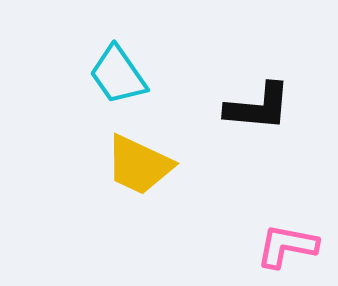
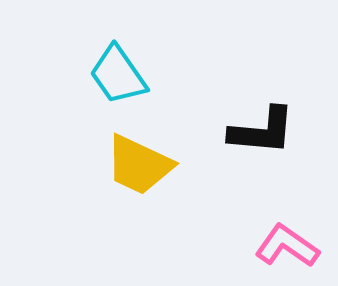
black L-shape: moved 4 px right, 24 px down
pink L-shape: rotated 24 degrees clockwise
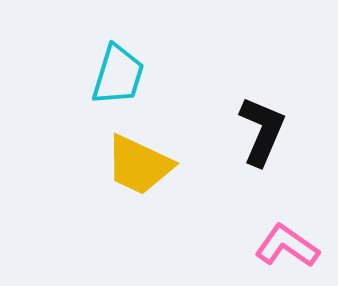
cyan trapezoid: rotated 128 degrees counterclockwise
black L-shape: rotated 72 degrees counterclockwise
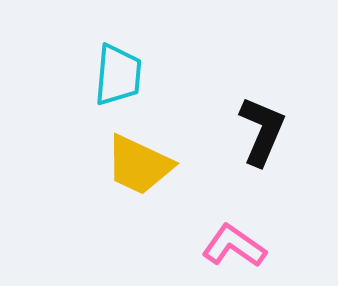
cyan trapezoid: rotated 12 degrees counterclockwise
pink L-shape: moved 53 px left
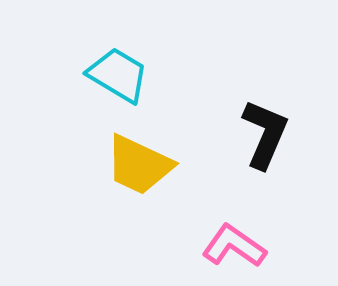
cyan trapezoid: rotated 64 degrees counterclockwise
black L-shape: moved 3 px right, 3 px down
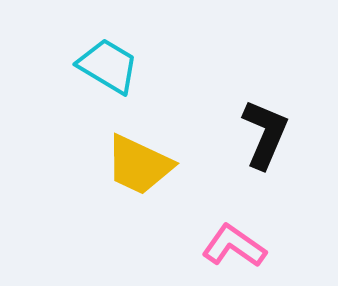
cyan trapezoid: moved 10 px left, 9 px up
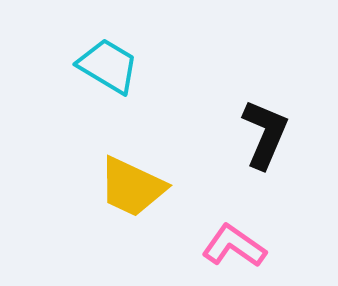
yellow trapezoid: moved 7 px left, 22 px down
